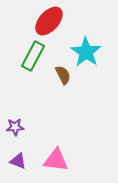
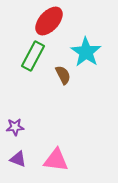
purple triangle: moved 2 px up
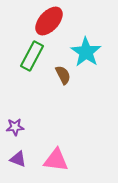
green rectangle: moved 1 px left
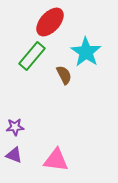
red ellipse: moved 1 px right, 1 px down
green rectangle: rotated 12 degrees clockwise
brown semicircle: moved 1 px right
purple triangle: moved 4 px left, 4 px up
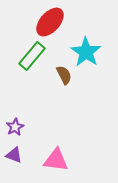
purple star: rotated 24 degrees counterclockwise
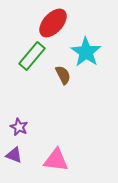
red ellipse: moved 3 px right, 1 px down
brown semicircle: moved 1 px left
purple star: moved 4 px right; rotated 18 degrees counterclockwise
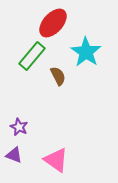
brown semicircle: moved 5 px left, 1 px down
pink triangle: rotated 28 degrees clockwise
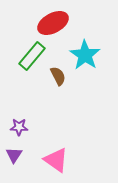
red ellipse: rotated 20 degrees clockwise
cyan star: moved 1 px left, 3 px down
purple star: rotated 24 degrees counterclockwise
purple triangle: rotated 42 degrees clockwise
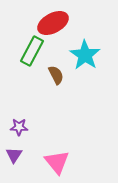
green rectangle: moved 5 px up; rotated 12 degrees counterclockwise
brown semicircle: moved 2 px left, 1 px up
pink triangle: moved 1 px right, 2 px down; rotated 16 degrees clockwise
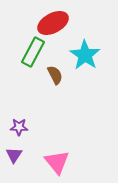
green rectangle: moved 1 px right, 1 px down
brown semicircle: moved 1 px left
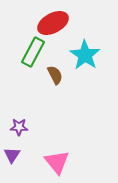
purple triangle: moved 2 px left
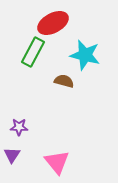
cyan star: rotated 20 degrees counterclockwise
brown semicircle: moved 9 px right, 6 px down; rotated 48 degrees counterclockwise
